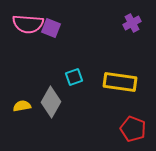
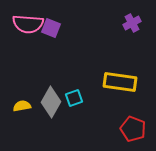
cyan square: moved 21 px down
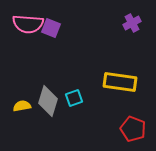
gray diamond: moved 3 px left, 1 px up; rotated 12 degrees counterclockwise
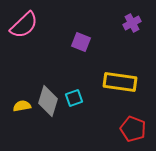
pink semicircle: moved 4 px left, 1 px down; rotated 48 degrees counterclockwise
purple square: moved 30 px right, 14 px down
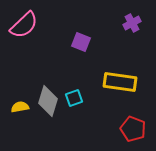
yellow semicircle: moved 2 px left, 1 px down
